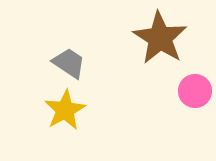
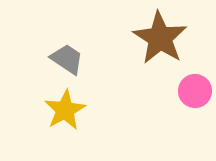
gray trapezoid: moved 2 px left, 4 px up
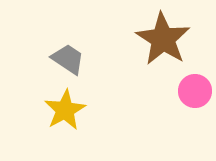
brown star: moved 3 px right, 1 px down
gray trapezoid: moved 1 px right
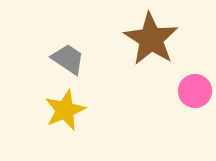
brown star: moved 12 px left
yellow star: rotated 6 degrees clockwise
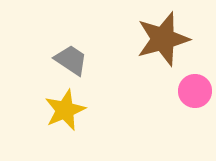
brown star: moved 12 px right; rotated 24 degrees clockwise
gray trapezoid: moved 3 px right, 1 px down
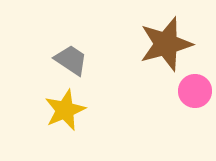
brown star: moved 3 px right, 5 px down
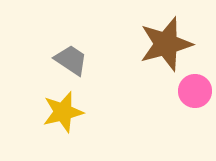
yellow star: moved 2 px left, 2 px down; rotated 9 degrees clockwise
